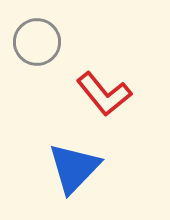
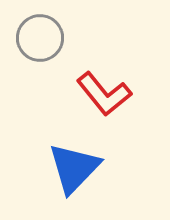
gray circle: moved 3 px right, 4 px up
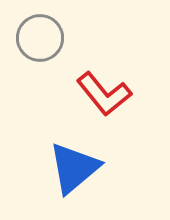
blue triangle: rotated 6 degrees clockwise
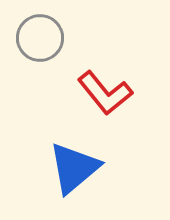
red L-shape: moved 1 px right, 1 px up
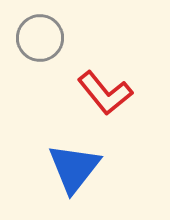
blue triangle: rotated 12 degrees counterclockwise
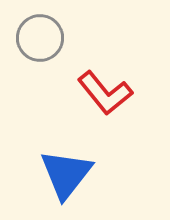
blue triangle: moved 8 px left, 6 px down
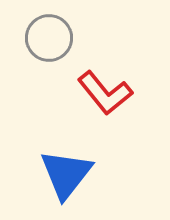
gray circle: moved 9 px right
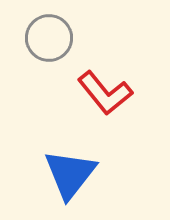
blue triangle: moved 4 px right
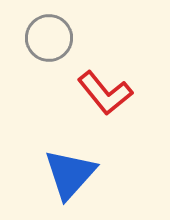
blue triangle: rotated 4 degrees clockwise
